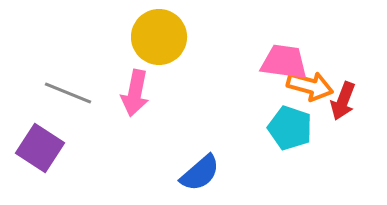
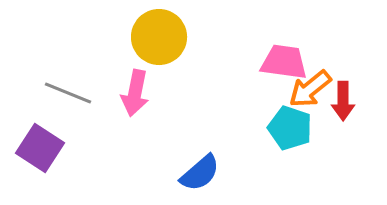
orange arrow: moved 3 px down; rotated 126 degrees clockwise
red arrow: rotated 21 degrees counterclockwise
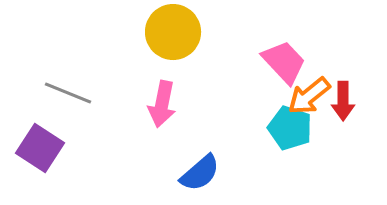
yellow circle: moved 14 px right, 5 px up
pink trapezoid: rotated 39 degrees clockwise
orange arrow: moved 1 px left, 7 px down
pink arrow: moved 27 px right, 11 px down
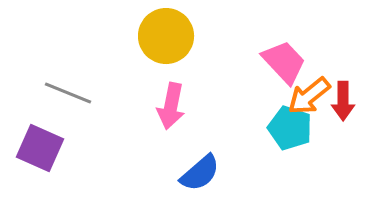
yellow circle: moved 7 px left, 4 px down
pink arrow: moved 9 px right, 2 px down
purple square: rotated 9 degrees counterclockwise
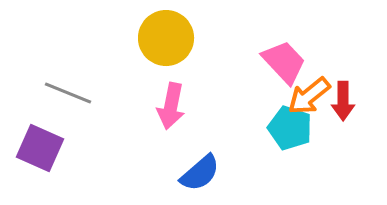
yellow circle: moved 2 px down
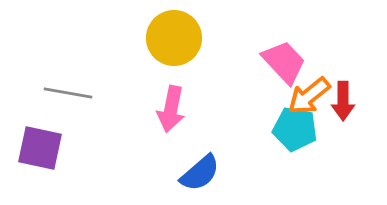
yellow circle: moved 8 px right
gray line: rotated 12 degrees counterclockwise
pink arrow: moved 3 px down
cyan pentagon: moved 5 px right, 1 px down; rotated 9 degrees counterclockwise
purple square: rotated 12 degrees counterclockwise
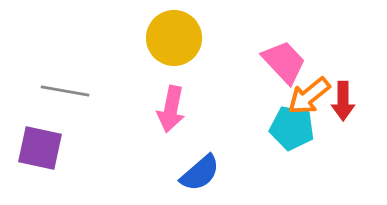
gray line: moved 3 px left, 2 px up
cyan pentagon: moved 3 px left, 1 px up
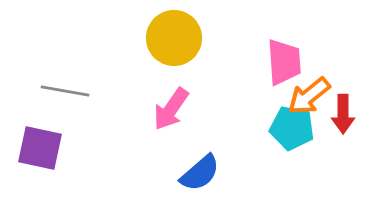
pink trapezoid: rotated 39 degrees clockwise
red arrow: moved 13 px down
pink arrow: rotated 24 degrees clockwise
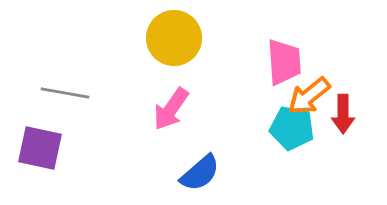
gray line: moved 2 px down
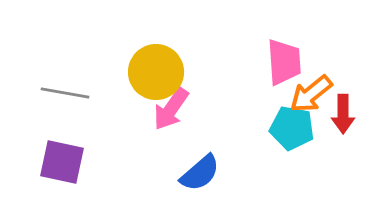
yellow circle: moved 18 px left, 34 px down
orange arrow: moved 2 px right, 2 px up
purple square: moved 22 px right, 14 px down
